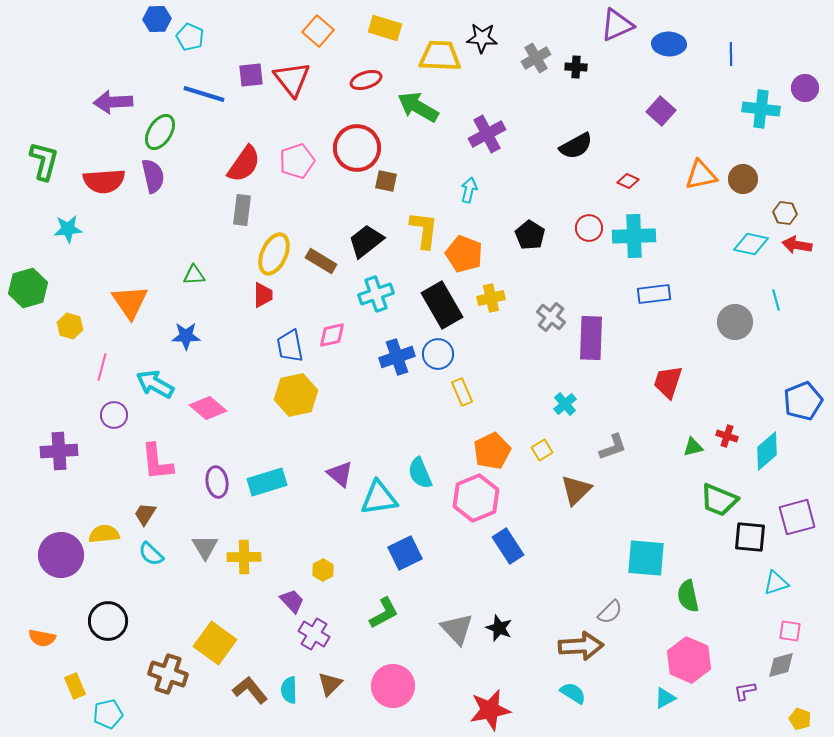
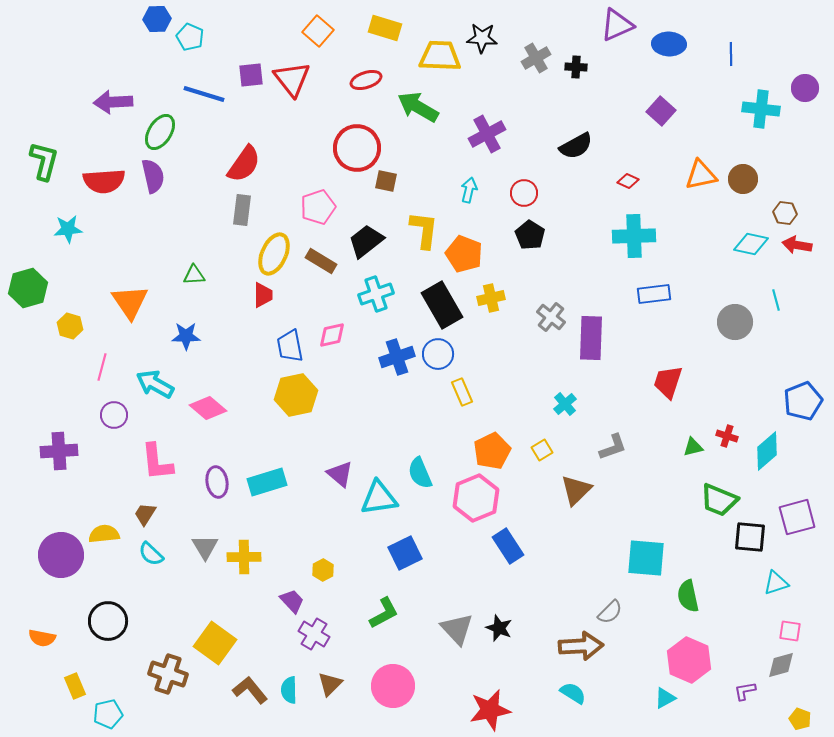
pink pentagon at (297, 161): moved 21 px right, 46 px down
red circle at (589, 228): moved 65 px left, 35 px up
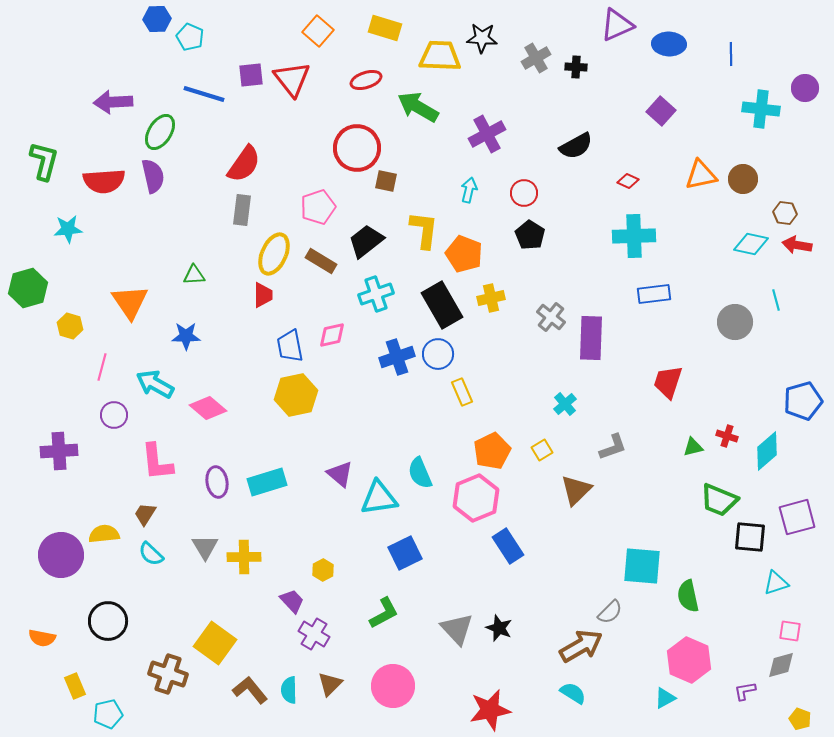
blue pentagon at (803, 401): rotated 6 degrees clockwise
cyan square at (646, 558): moved 4 px left, 8 px down
brown arrow at (581, 646): rotated 27 degrees counterclockwise
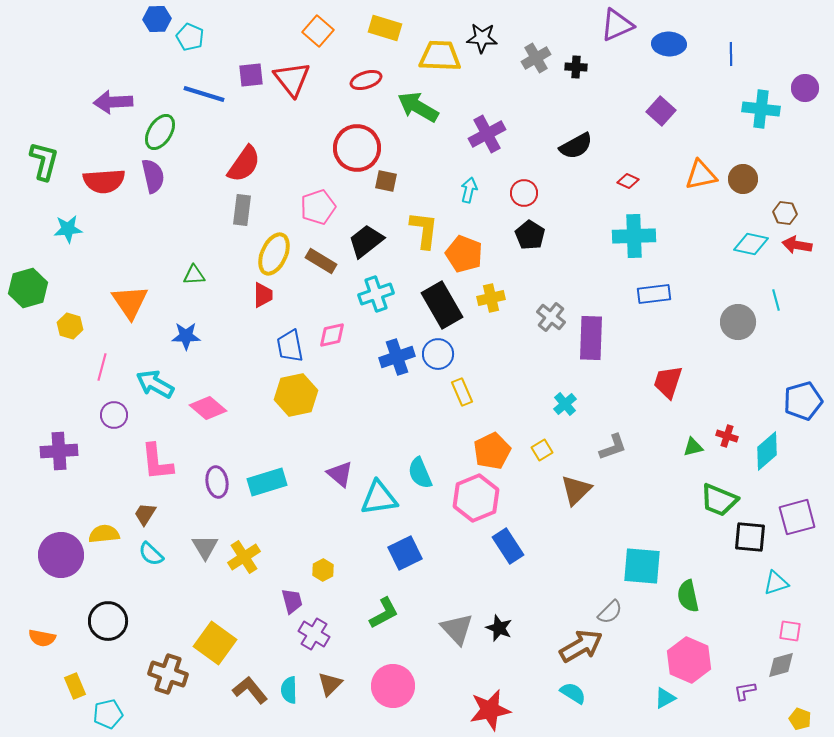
gray circle at (735, 322): moved 3 px right
yellow cross at (244, 557): rotated 32 degrees counterclockwise
purple trapezoid at (292, 601): rotated 28 degrees clockwise
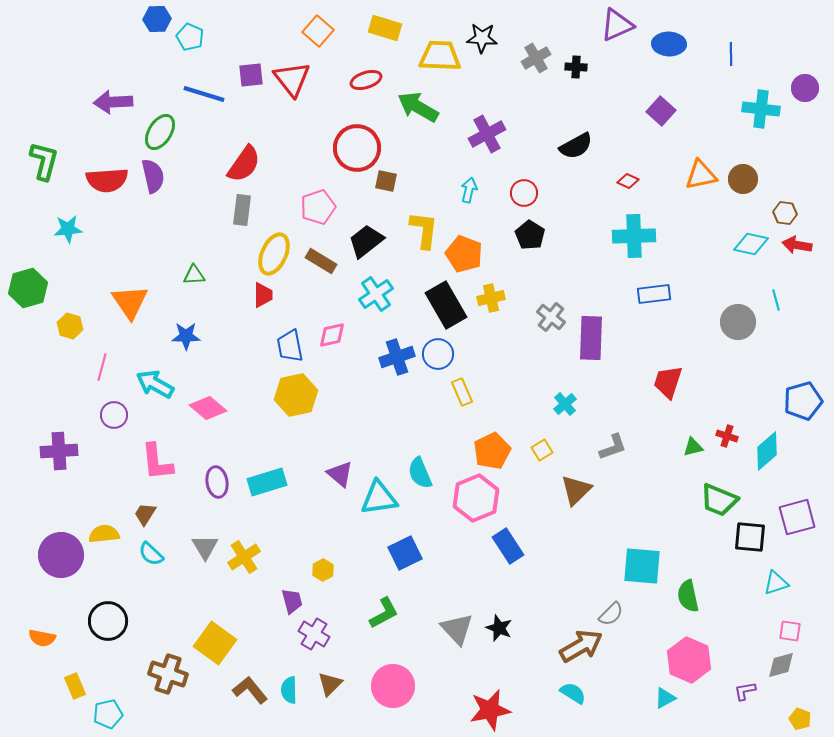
red semicircle at (104, 181): moved 3 px right, 1 px up
cyan cross at (376, 294): rotated 16 degrees counterclockwise
black rectangle at (442, 305): moved 4 px right
gray semicircle at (610, 612): moved 1 px right, 2 px down
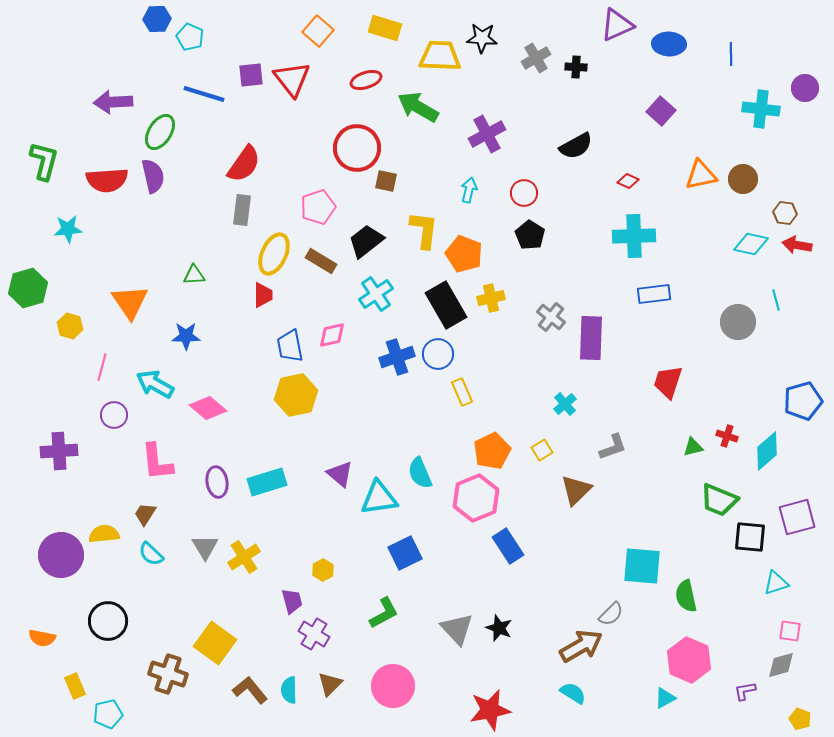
green semicircle at (688, 596): moved 2 px left
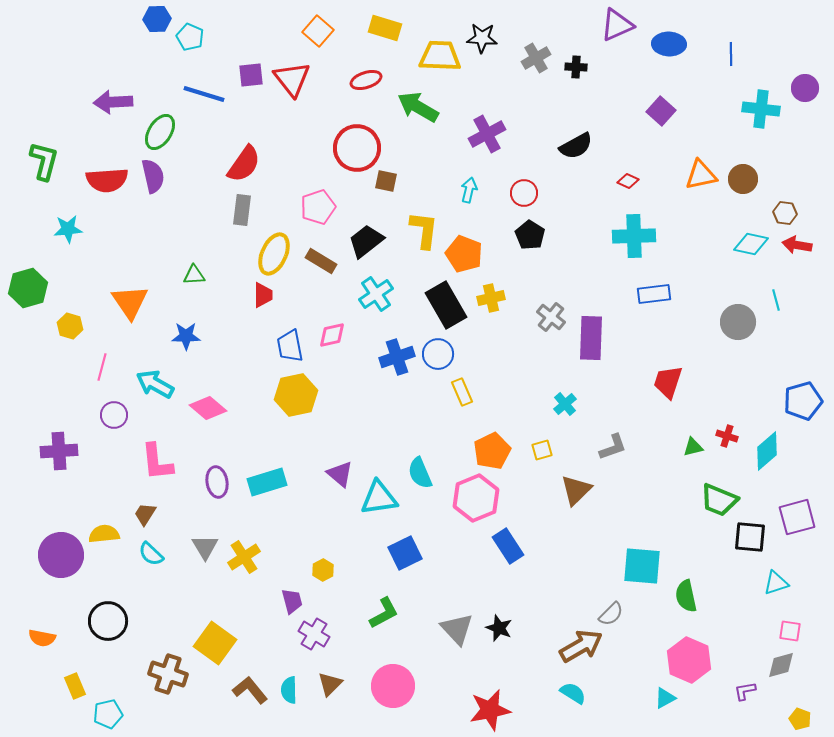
yellow square at (542, 450): rotated 15 degrees clockwise
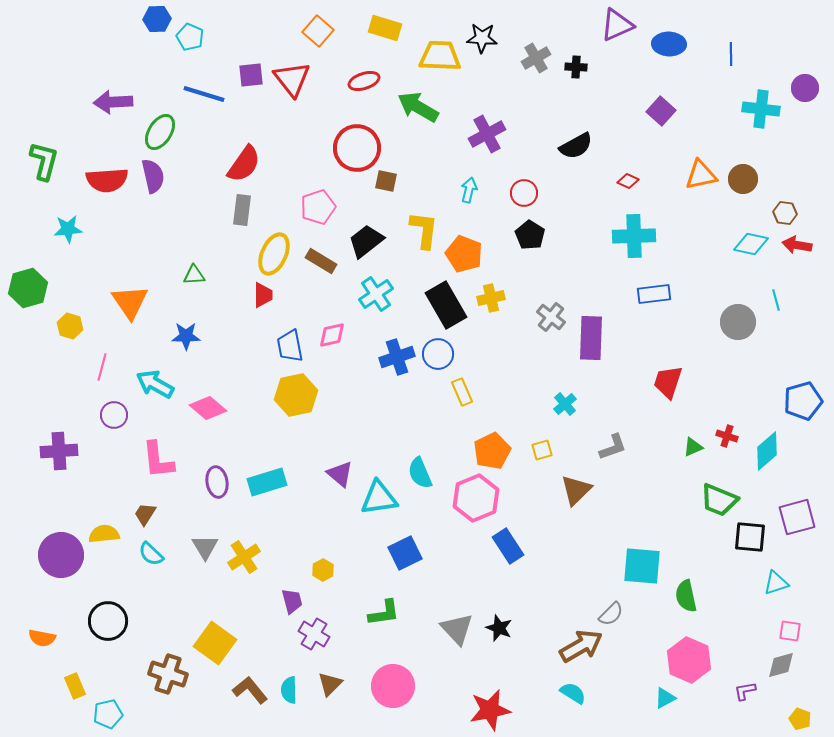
red ellipse at (366, 80): moved 2 px left, 1 px down
green triangle at (693, 447): rotated 10 degrees counterclockwise
pink L-shape at (157, 462): moved 1 px right, 2 px up
green L-shape at (384, 613): rotated 20 degrees clockwise
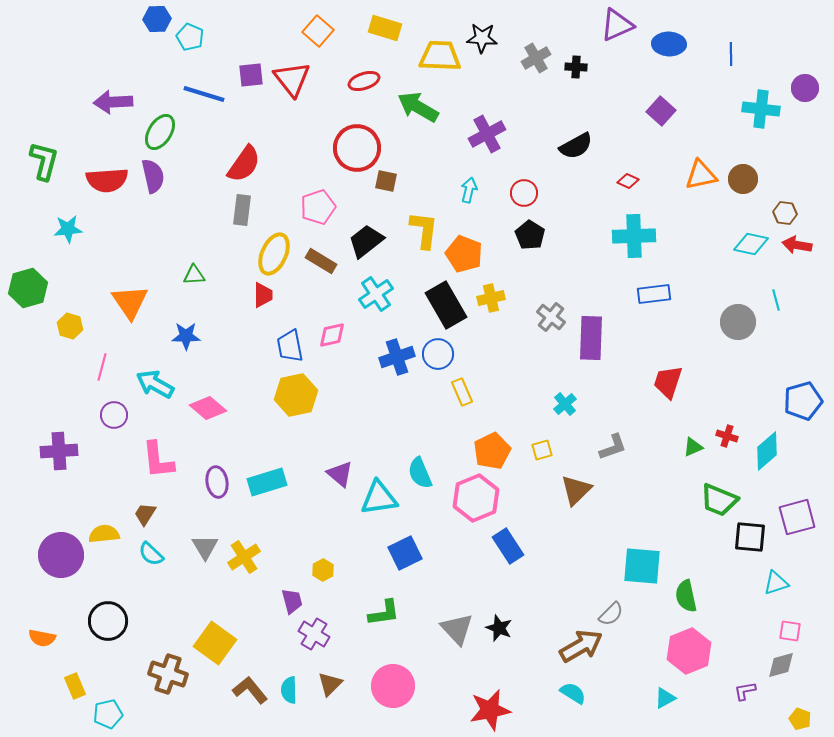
pink hexagon at (689, 660): moved 9 px up; rotated 15 degrees clockwise
